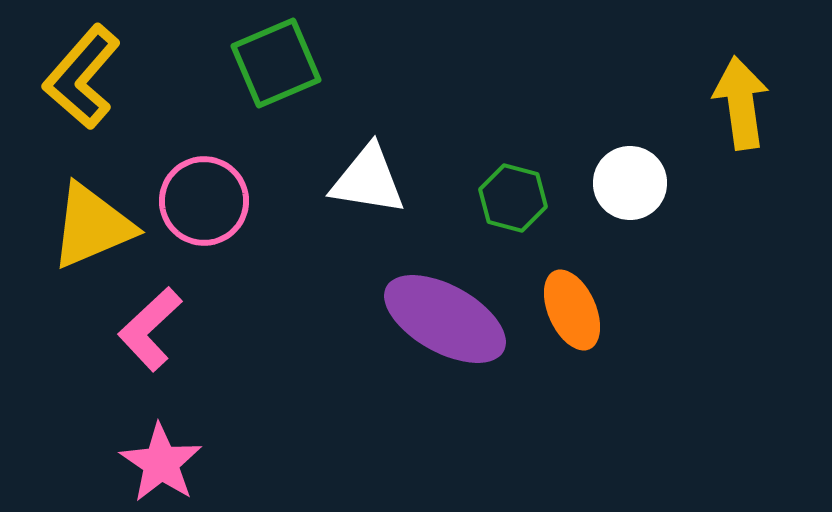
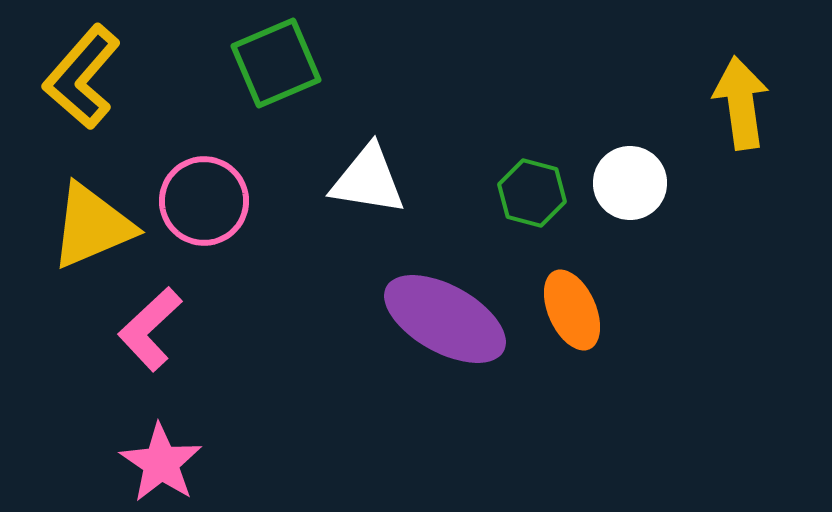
green hexagon: moved 19 px right, 5 px up
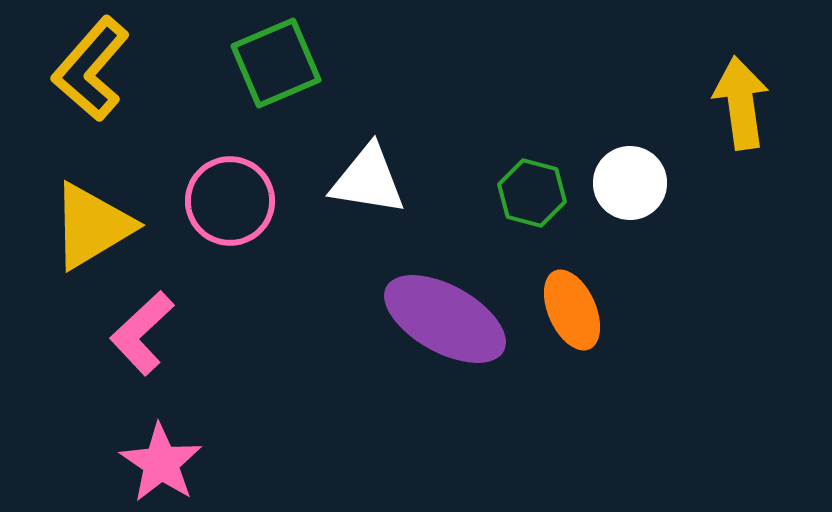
yellow L-shape: moved 9 px right, 8 px up
pink circle: moved 26 px right
yellow triangle: rotated 8 degrees counterclockwise
pink L-shape: moved 8 px left, 4 px down
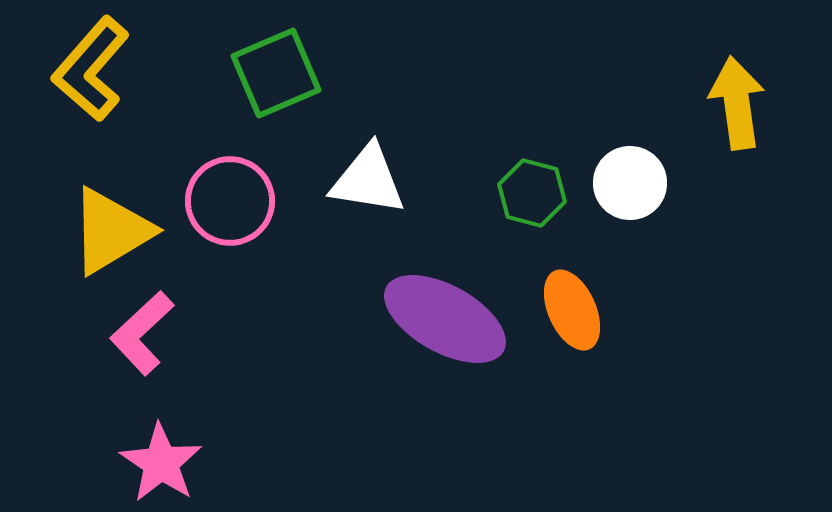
green square: moved 10 px down
yellow arrow: moved 4 px left
yellow triangle: moved 19 px right, 5 px down
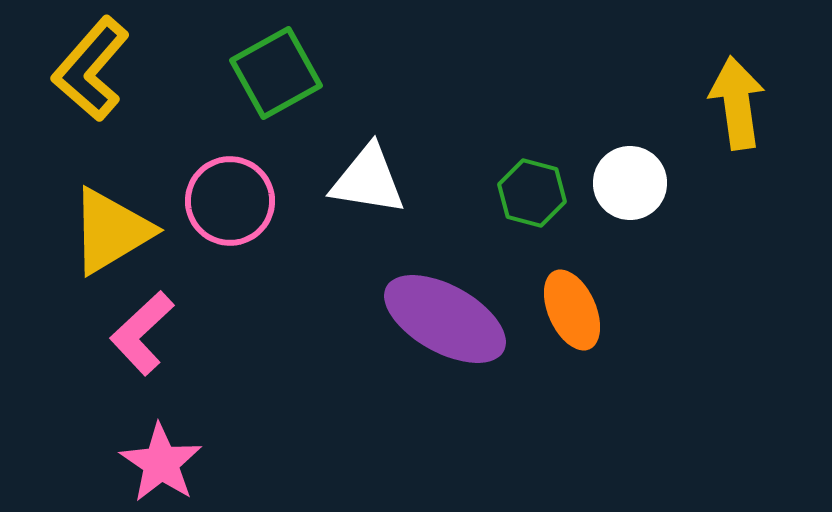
green square: rotated 6 degrees counterclockwise
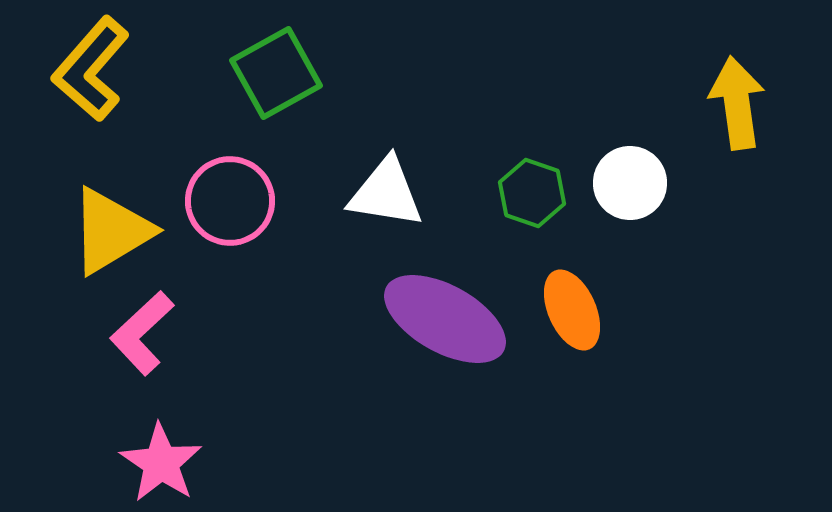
white triangle: moved 18 px right, 13 px down
green hexagon: rotated 4 degrees clockwise
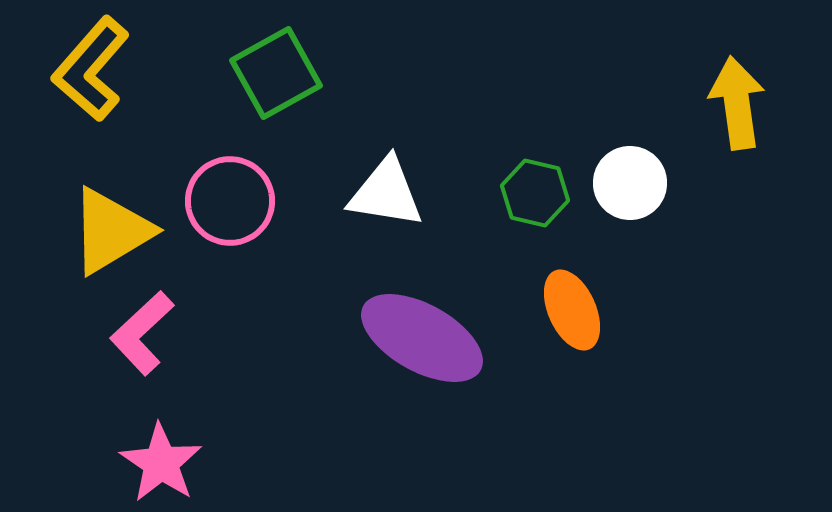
green hexagon: moved 3 px right; rotated 6 degrees counterclockwise
purple ellipse: moved 23 px left, 19 px down
